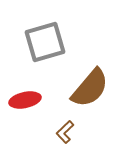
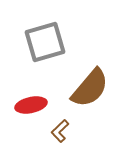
red ellipse: moved 6 px right, 5 px down
brown L-shape: moved 5 px left, 1 px up
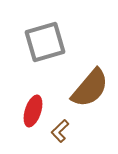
red ellipse: moved 2 px right, 6 px down; rotated 60 degrees counterclockwise
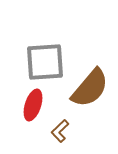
gray square: moved 20 px down; rotated 12 degrees clockwise
red ellipse: moved 6 px up
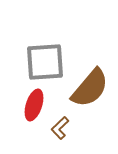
red ellipse: moved 1 px right
brown L-shape: moved 3 px up
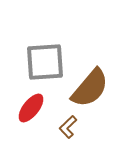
red ellipse: moved 3 px left, 3 px down; rotated 20 degrees clockwise
brown L-shape: moved 8 px right, 1 px up
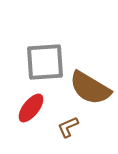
brown semicircle: rotated 81 degrees clockwise
brown L-shape: rotated 20 degrees clockwise
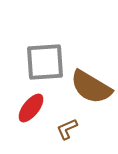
brown semicircle: moved 1 px right, 1 px up
brown L-shape: moved 1 px left, 2 px down
